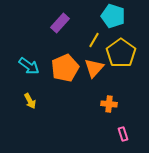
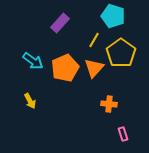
cyan arrow: moved 4 px right, 5 px up
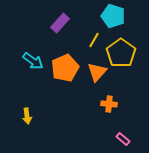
orange triangle: moved 3 px right, 4 px down
yellow arrow: moved 3 px left, 15 px down; rotated 21 degrees clockwise
pink rectangle: moved 5 px down; rotated 32 degrees counterclockwise
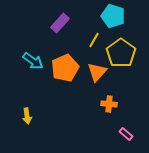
pink rectangle: moved 3 px right, 5 px up
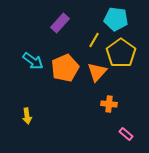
cyan pentagon: moved 3 px right, 3 px down; rotated 10 degrees counterclockwise
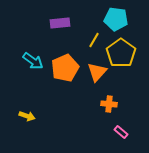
purple rectangle: rotated 42 degrees clockwise
yellow arrow: rotated 63 degrees counterclockwise
pink rectangle: moved 5 px left, 2 px up
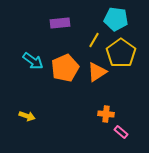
orange triangle: rotated 15 degrees clockwise
orange cross: moved 3 px left, 10 px down
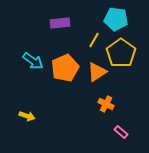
orange cross: moved 10 px up; rotated 21 degrees clockwise
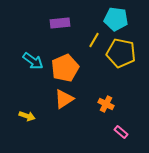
yellow pentagon: rotated 24 degrees counterclockwise
orange triangle: moved 33 px left, 27 px down
